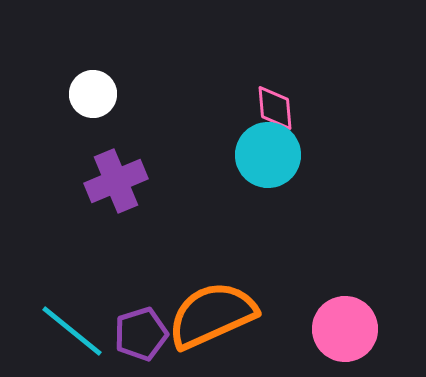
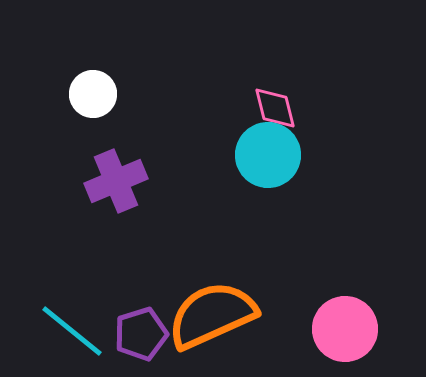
pink diamond: rotated 9 degrees counterclockwise
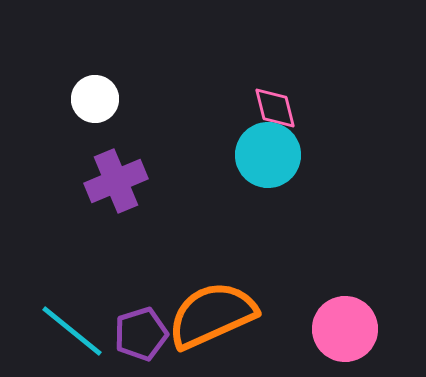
white circle: moved 2 px right, 5 px down
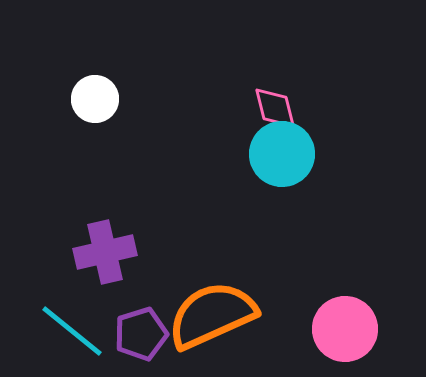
cyan circle: moved 14 px right, 1 px up
purple cross: moved 11 px left, 71 px down; rotated 10 degrees clockwise
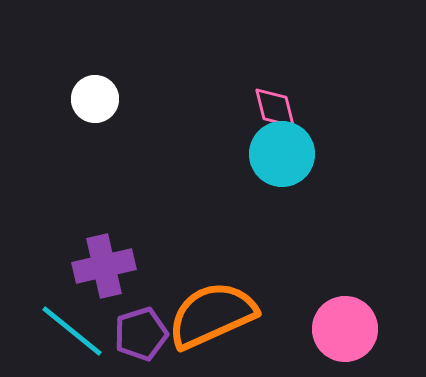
purple cross: moved 1 px left, 14 px down
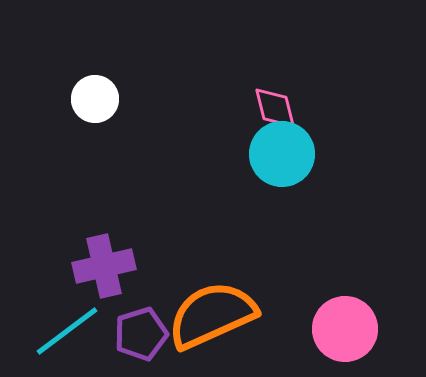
cyan line: moved 5 px left; rotated 76 degrees counterclockwise
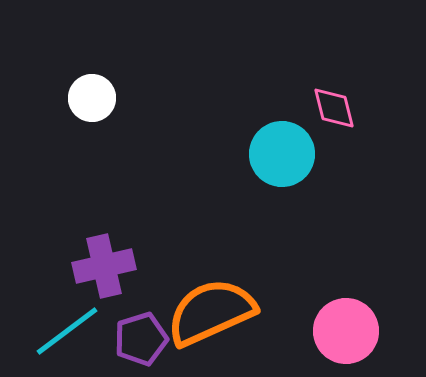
white circle: moved 3 px left, 1 px up
pink diamond: moved 59 px right
orange semicircle: moved 1 px left, 3 px up
pink circle: moved 1 px right, 2 px down
purple pentagon: moved 5 px down
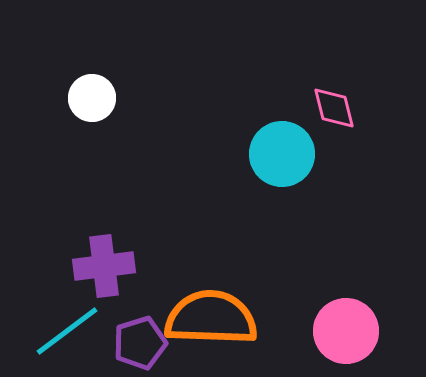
purple cross: rotated 6 degrees clockwise
orange semicircle: moved 6 px down; rotated 26 degrees clockwise
purple pentagon: moved 1 px left, 4 px down
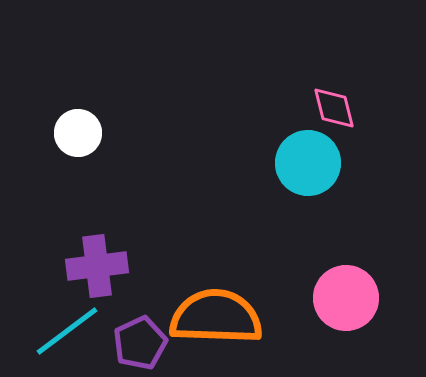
white circle: moved 14 px left, 35 px down
cyan circle: moved 26 px right, 9 px down
purple cross: moved 7 px left
orange semicircle: moved 5 px right, 1 px up
pink circle: moved 33 px up
purple pentagon: rotated 8 degrees counterclockwise
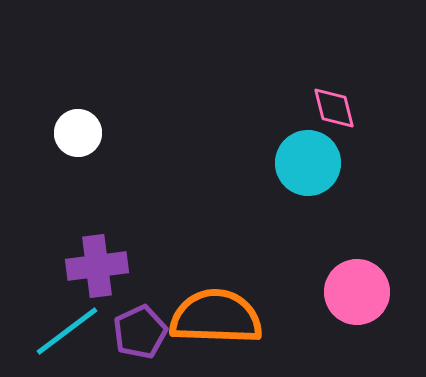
pink circle: moved 11 px right, 6 px up
purple pentagon: moved 11 px up
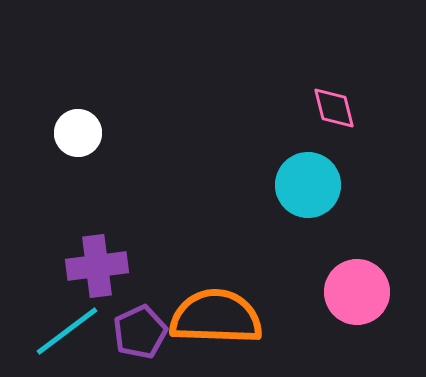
cyan circle: moved 22 px down
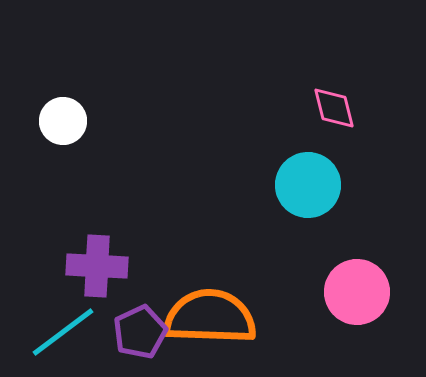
white circle: moved 15 px left, 12 px up
purple cross: rotated 10 degrees clockwise
orange semicircle: moved 6 px left
cyan line: moved 4 px left, 1 px down
